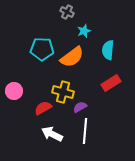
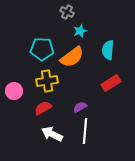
cyan star: moved 4 px left
yellow cross: moved 16 px left, 11 px up; rotated 25 degrees counterclockwise
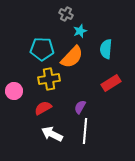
gray cross: moved 1 px left, 2 px down
cyan semicircle: moved 2 px left, 1 px up
orange semicircle: rotated 10 degrees counterclockwise
yellow cross: moved 2 px right, 2 px up
purple semicircle: rotated 32 degrees counterclockwise
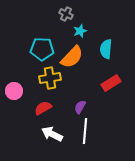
yellow cross: moved 1 px right, 1 px up
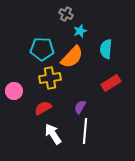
white arrow: moved 1 px right; rotated 30 degrees clockwise
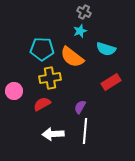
gray cross: moved 18 px right, 2 px up
cyan semicircle: rotated 78 degrees counterclockwise
orange semicircle: rotated 85 degrees clockwise
red rectangle: moved 1 px up
red semicircle: moved 1 px left, 4 px up
white arrow: rotated 60 degrees counterclockwise
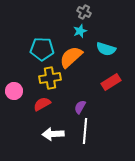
orange semicircle: moved 1 px left; rotated 100 degrees clockwise
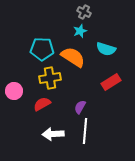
orange semicircle: moved 2 px right; rotated 75 degrees clockwise
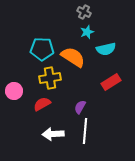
cyan star: moved 7 px right, 1 px down
cyan semicircle: rotated 30 degrees counterclockwise
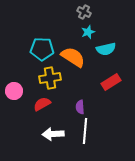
cyan star: moved 1 px right
purple semicircle: rotated 32 degrees counterclockwise
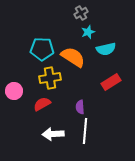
gray cross: moved 3 px left, 1 px down; rotated 32 degrees clockwise
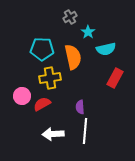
gray cross: moved 11 px left, 4 px down
cyan star: rotated 16 degrees counterclockwise
orange semicircle: rotated 45 degrees clockwise
red rectangle: moved 4 px right, 4 px up; rotated 30 degrees counterclockwise
pink circle: moved 8 px right, 5 px down
